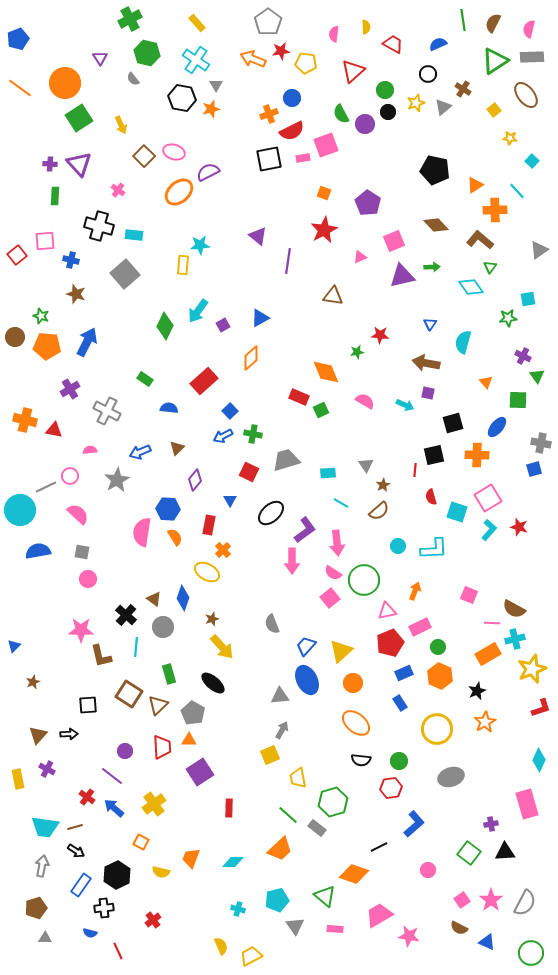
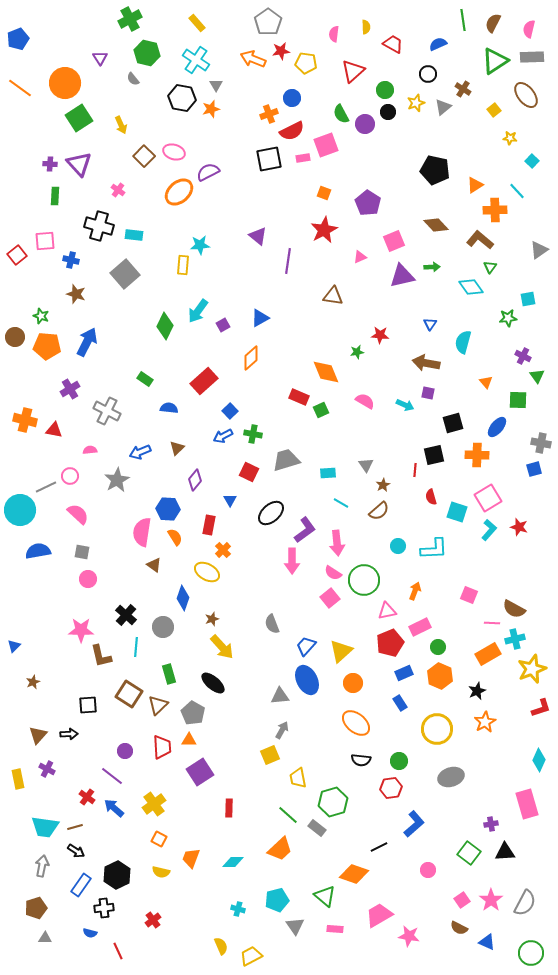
brown triangle at (154, 599): moved 34 px up
orange square at (141, 842): moved 18 px right, 3 px up
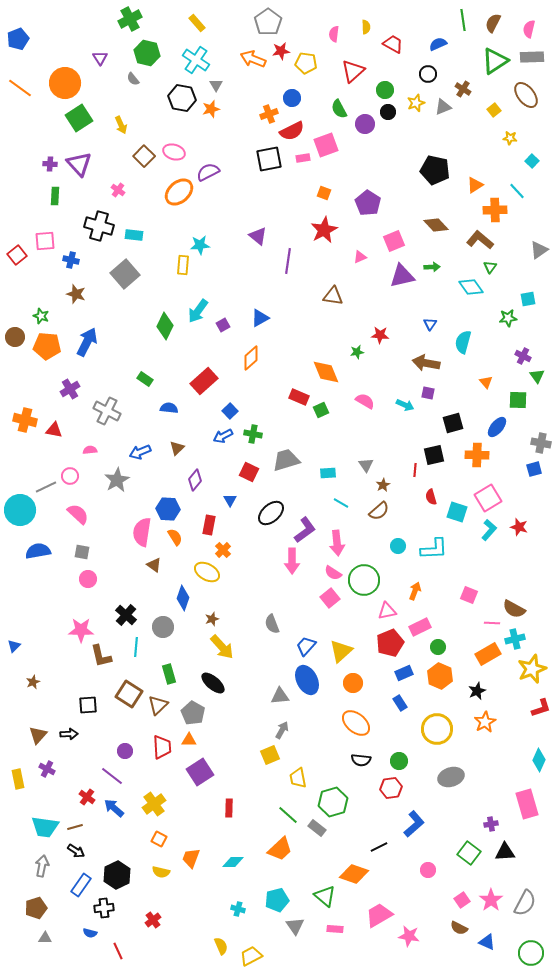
gray triangle at (443, 107): rotated 18 degrees clockwise
green semicircle at (341, 114): moved 2 px left, 5 px up
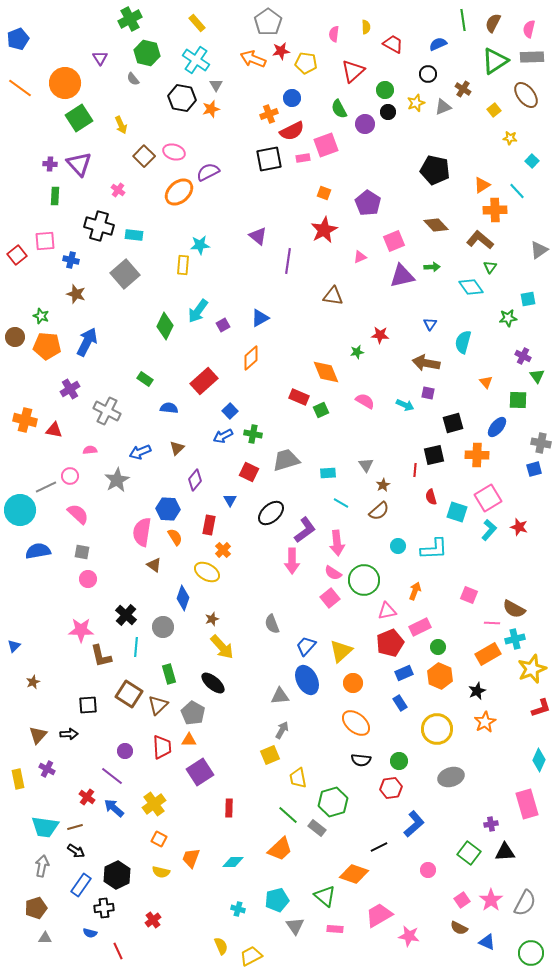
orange triangle at (475, 185): moved 7 px right
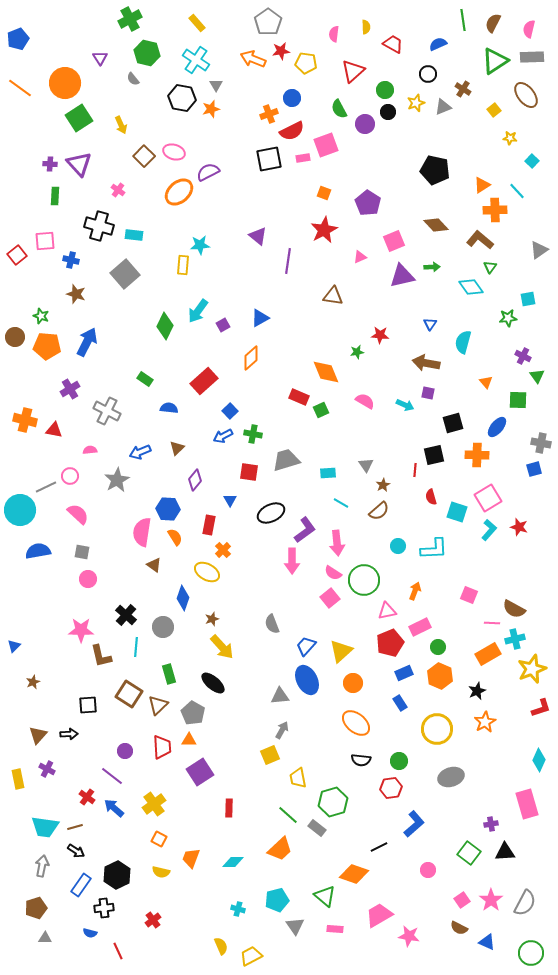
red square at (249, 472): rotated 18 degrees counterclockwise
black ellipse at (271, 513): rotated 16 degrees clockwise
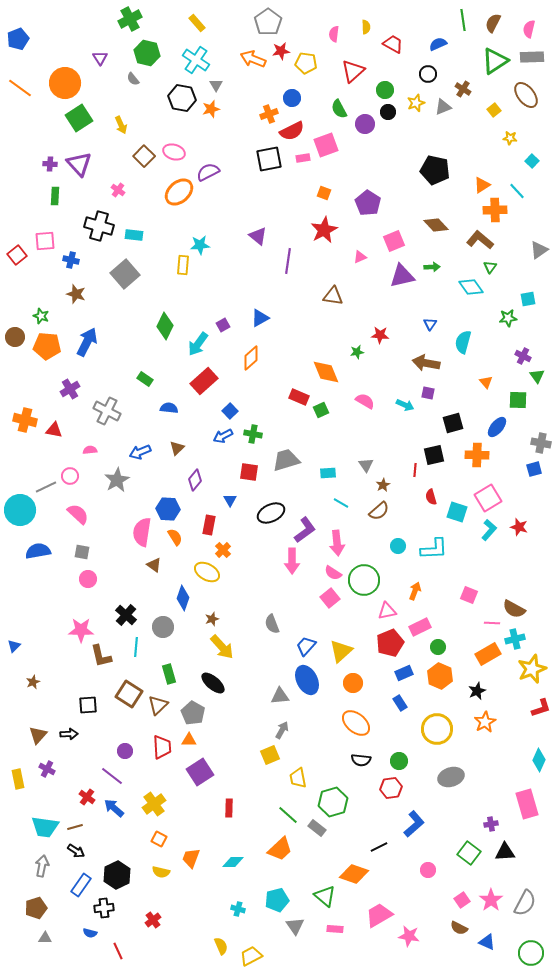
cyan arrow at (198, 311): moved 33 px down
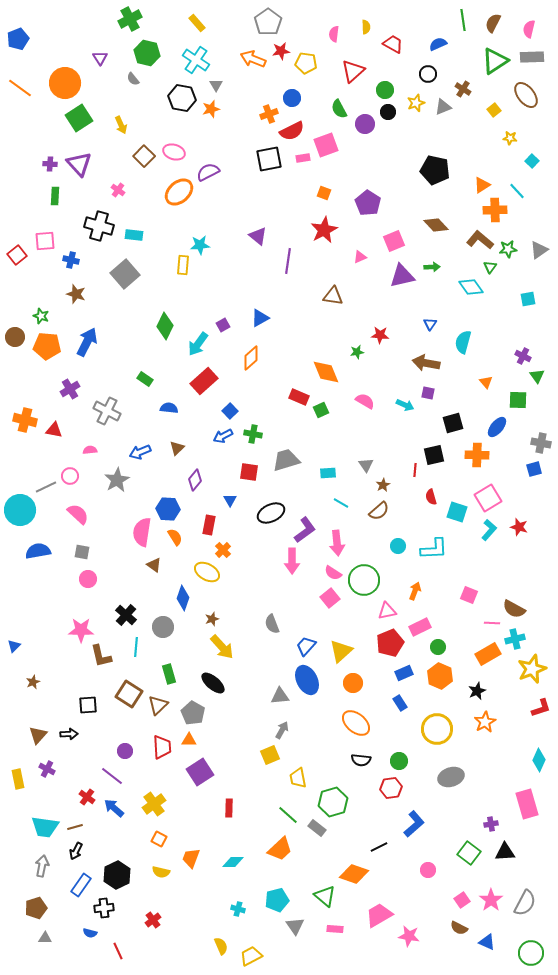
green star at (508, 318): moved 69 px up
black arrow at (76, 851): rotated 84 degrees clockwise
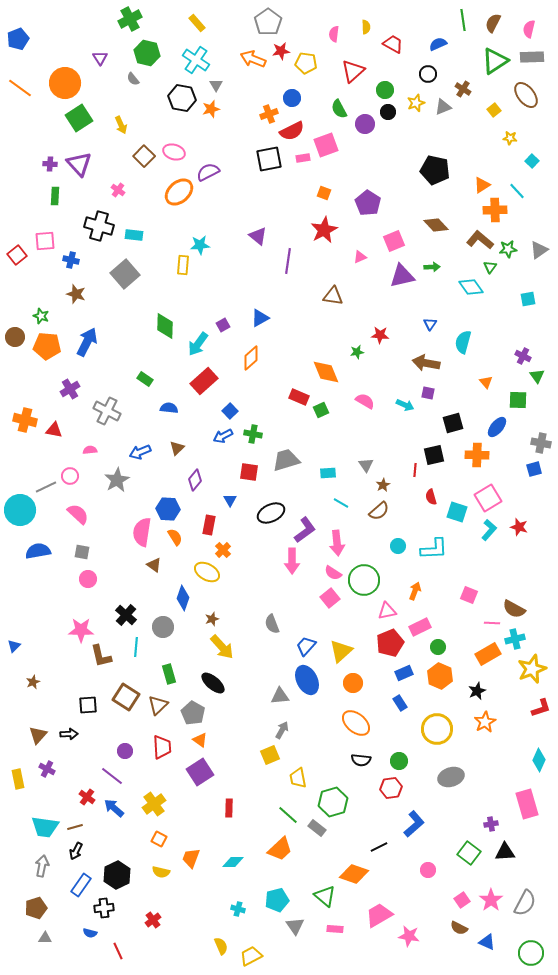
green diamond at (165, 326): rotated 24 degrees counterclockwise
brown square at (129, 694): moved 3 px left, 3 px down
orange triangle at (189, 740): moved 11 px right; rotated 35 degrees clockwise
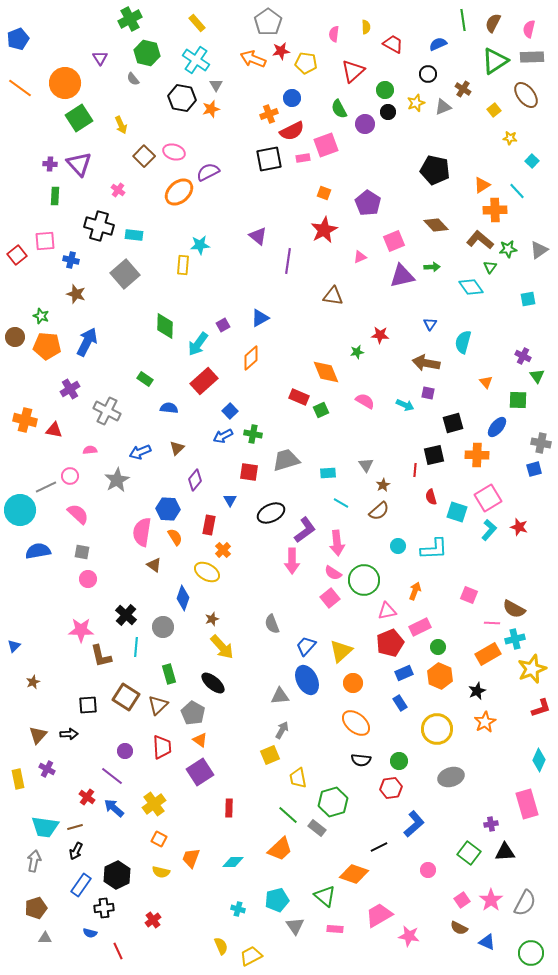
gray arrow at (42, 866): moved 8 px left, 5 px up
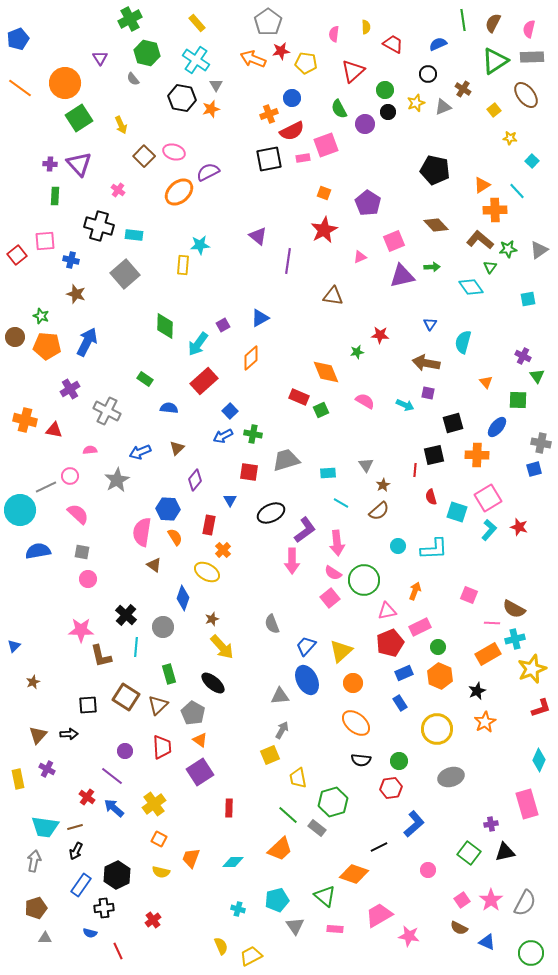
black triangle at (505, 852): rotated 10 degrees counterclockwise
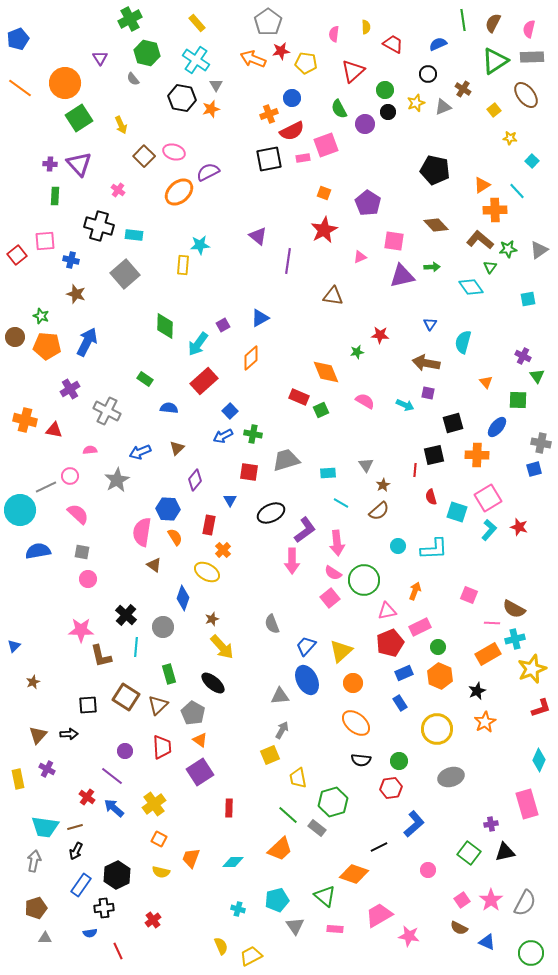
pink square at (394, 241): rotated 30 degrees clockwise
blue semicircle at (90, 933): rotated 24 degrees counterclockwise
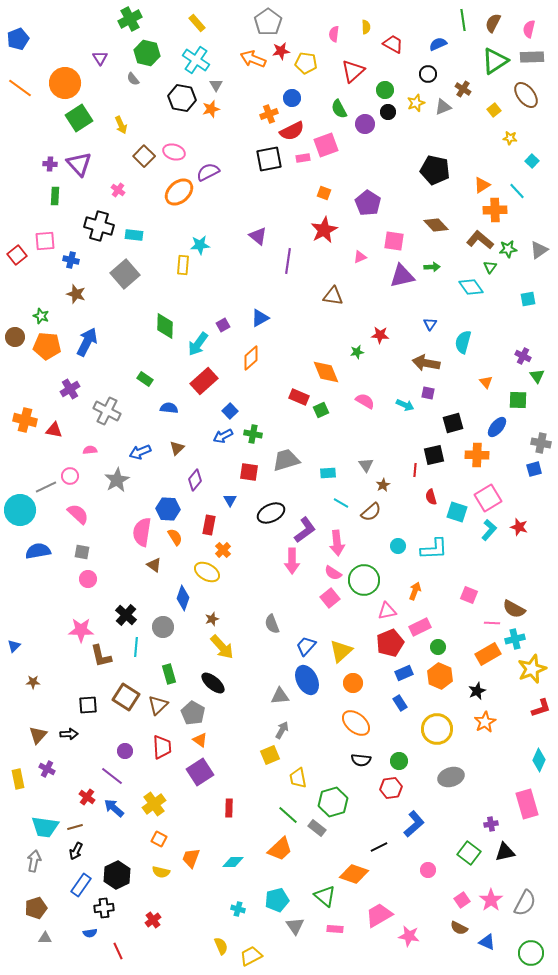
brown semicircle at (379, 511): moved 8 px left, 1 px down
brown star at (33, 682): rotated 24 degrees clockwise
